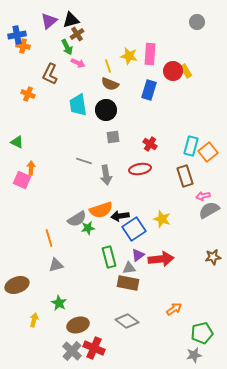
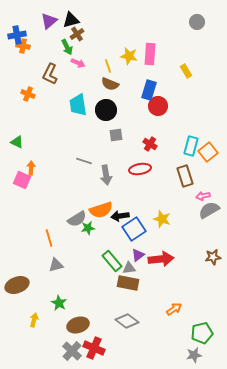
red circle at (173, 71): moved 15 px left, 35 px down
gray square at (113, 137): moved 3 px right, 2 px up
green rectangle at (109, 257): moved 3 px right, 4 px down; rotated 25 degrees counterclockwise
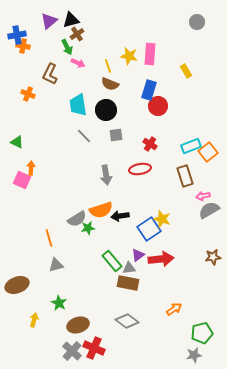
cyan rectangle at (191, 146): rotated 54 degrees clockwise
gray line at (84, 161): moved 25 px up; rotated 28 degrees clockwise
blue square at (134, 229): moved 15 px right
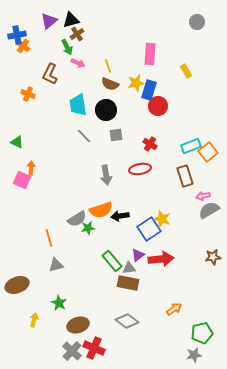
orange cross at (23, 46): rotated 24 degrees clockwise
yellow star at (129, 56): moved 7 px right, 27 px down; rotated 24 degrees counterclockwise
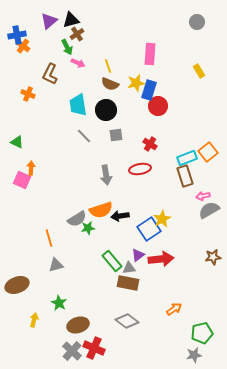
yellow rectangle at (186, 71): moved 13 px right
cyan rectangle at (191, 146): moved 4 px left, 12 px down
yellow star at (162, 219): rotated 24 degrees clockwise
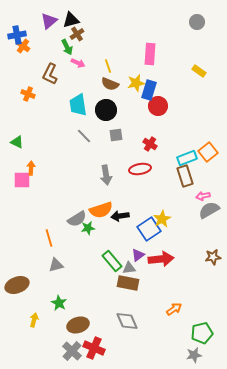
yellow rectangle at (199, 71): rotated 24 degrees counterclockwise
pink square at (22, 180): rotated 24 degrees counterclockwise
gray diamond at (127, 321): rotated 30 degrees clockwise
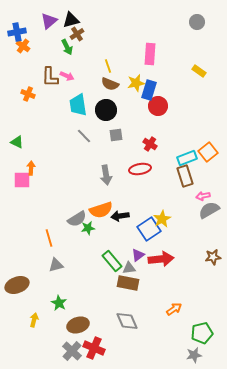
blue cross at (17, 35): moved 3 px up
pink arrow at (78, 63): moved 11 px left, 13 px down
brown L-shape at (50, 74): moved 3 px down; rotated 25 degrees counterclockwise
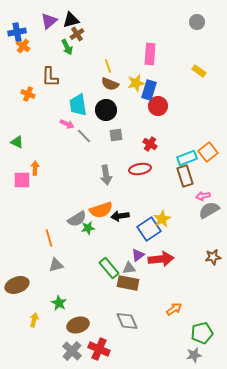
pink arrow at (67, 76): moved 48 px down
orange arrow at (31, 168): moved 4 px right
green rectangle at (112, 261): moved 3 px left, 7 px down
red cross at (94, 348): moved 5 px right, 1 px down
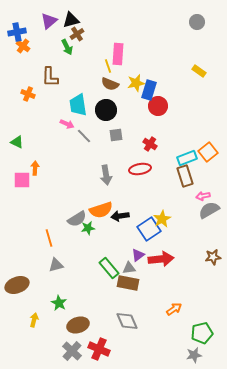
pink rectangle at (150, 54): moved 32 px left
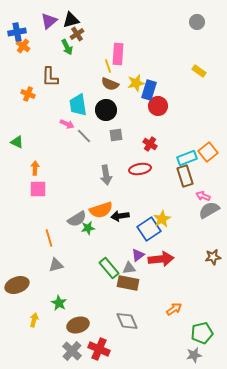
pink square at (22, 180): moved 16 px right, 9 px down
pink arrow at (203, 196): rotated 32 degrees clockwise
